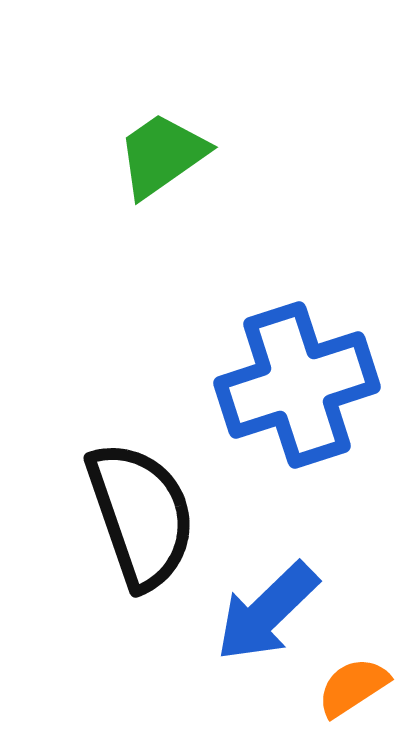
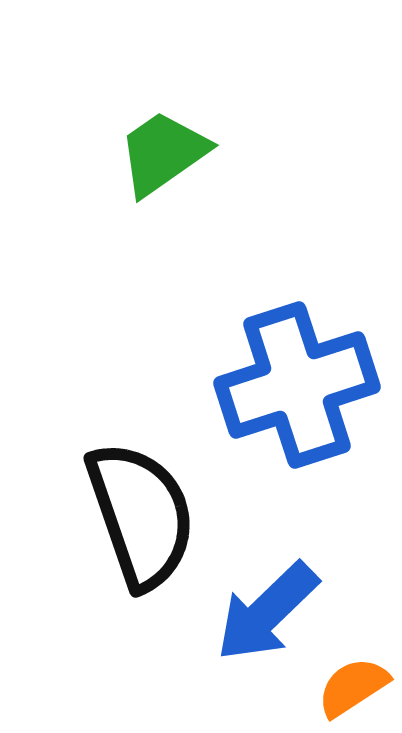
green trapezoid: moved 1 px right, 2 px up
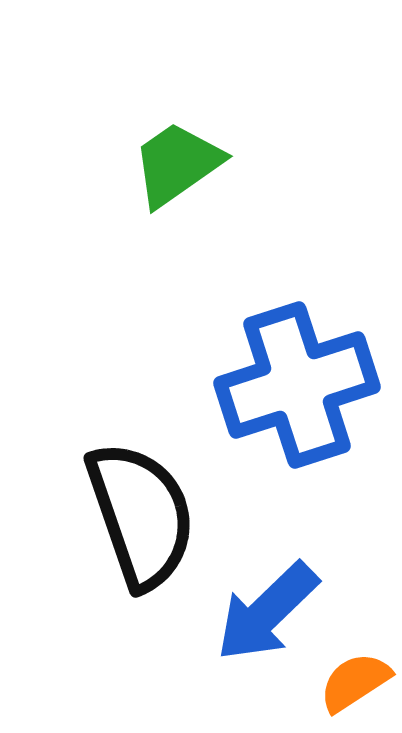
green trapezoid: moved 14 px right, 11 px down
orange semicircle: moved 2 px right, 5 px up
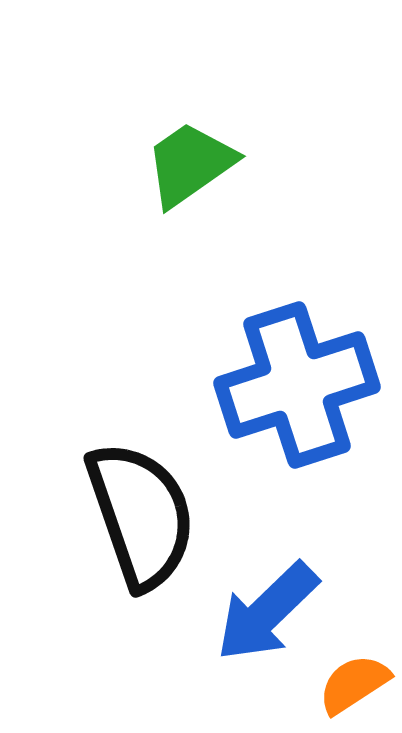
green trapezoid: moved 13 px right
orange semicircle: moved 1 px left, 2 px down
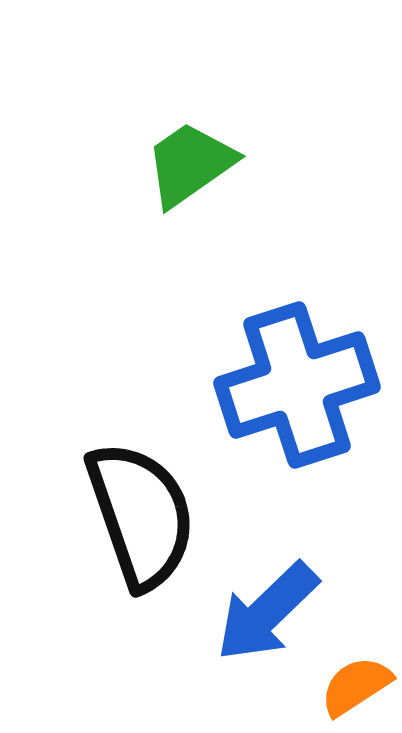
orange semicircle: moved 2 px right, 2 px down
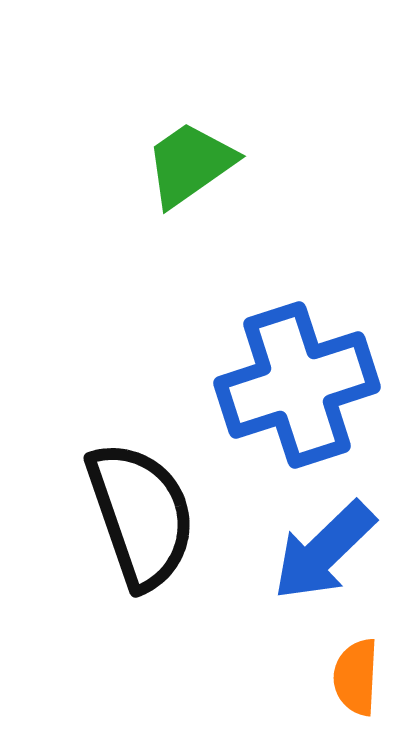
blue arrow: moved 57 px right, 61 px up
orange semicircle: moved 9 px up; rotated 54 degrees counterclockwise
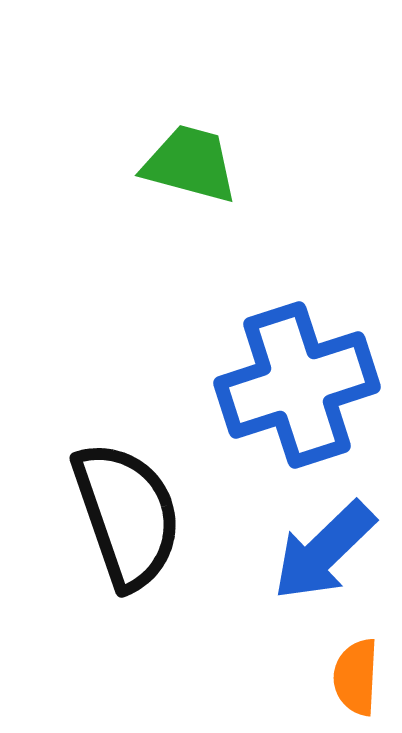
green trapezoid: rotated 50 degrees clockwise
black semicircle: moved 14 px left
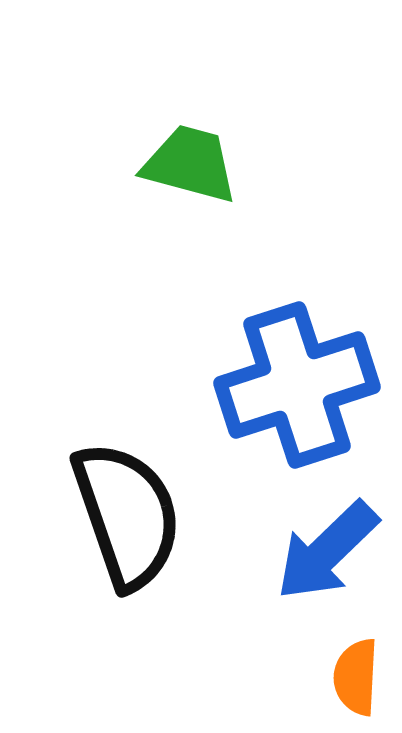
blue arrow: moved 3 px right
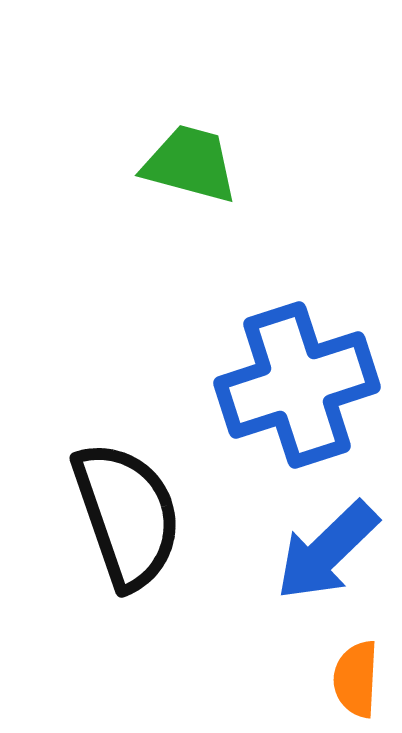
orange semicircle: moved 2 px down
